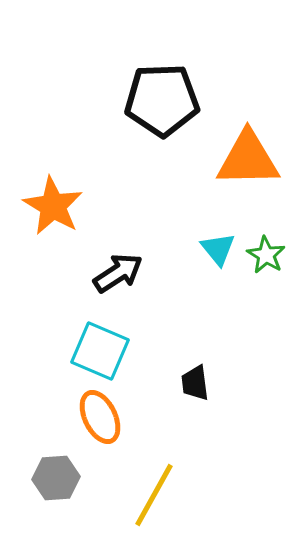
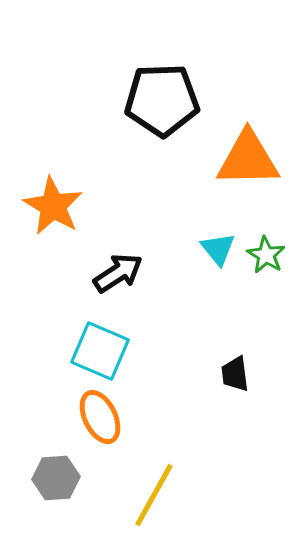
black trapezoid: moved 40 px right, 9 px up
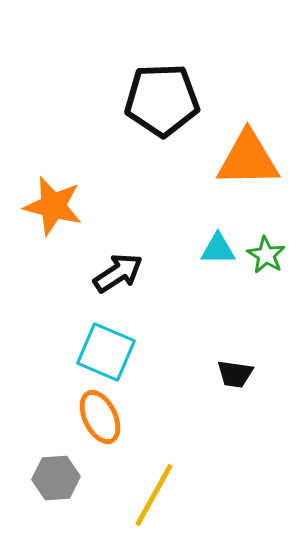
orange star: rotated 16 degrees counterclockwise
cyan triangle: rotated 51 degrees counterclockwise
cyan square: moved 6 px right, 1 px down
black trapezoid: rotated 75 degrees counterclockwise
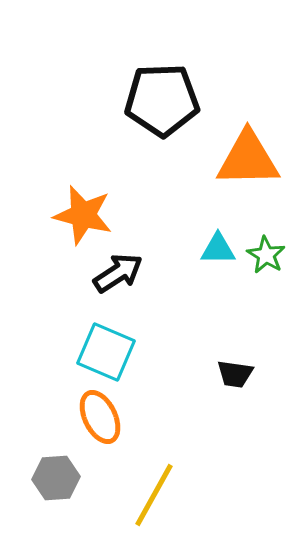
orange star: moved 30 px right, 9 px down
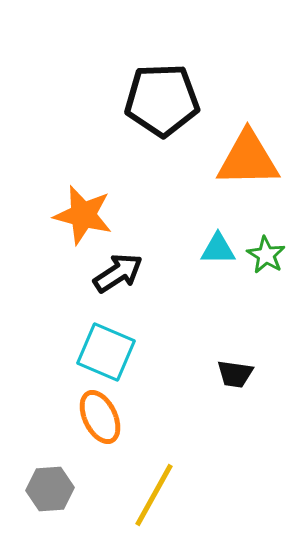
gray hexagon: moved 6 px left, 11 px down
